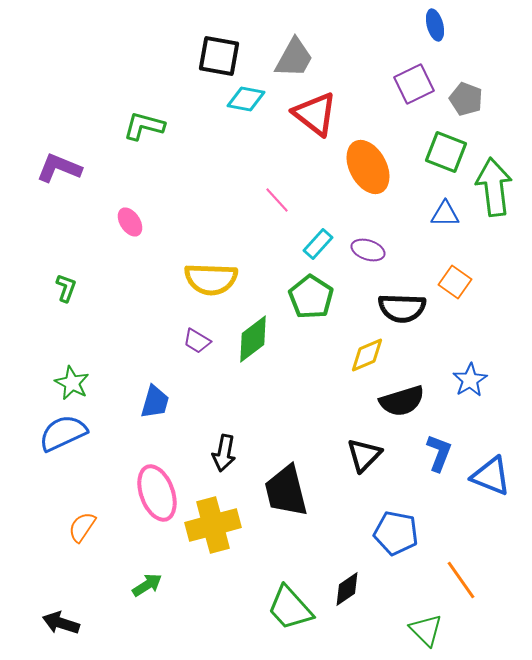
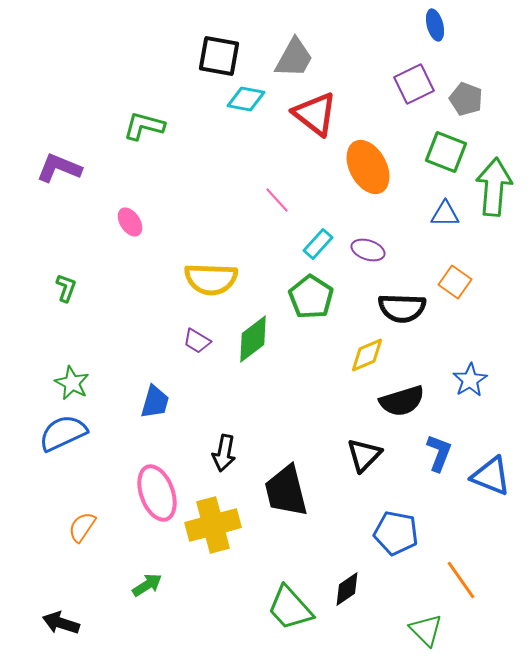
green arrow at (494, 187): rotated 12 degrees clockwise
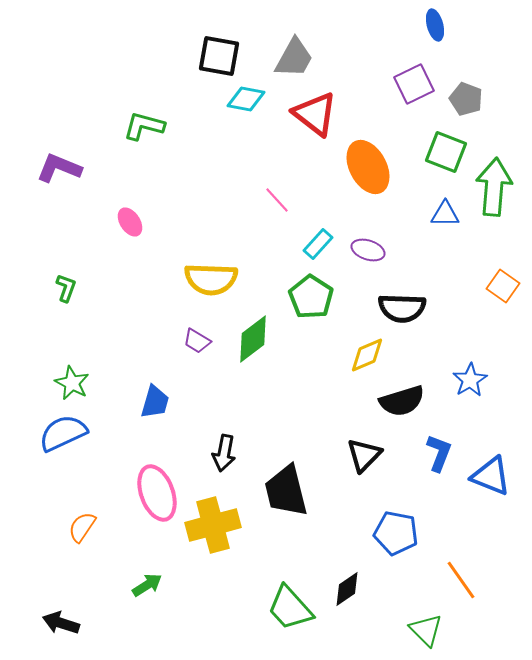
orange square at (455, 282): moved 48 px right, 4 px down
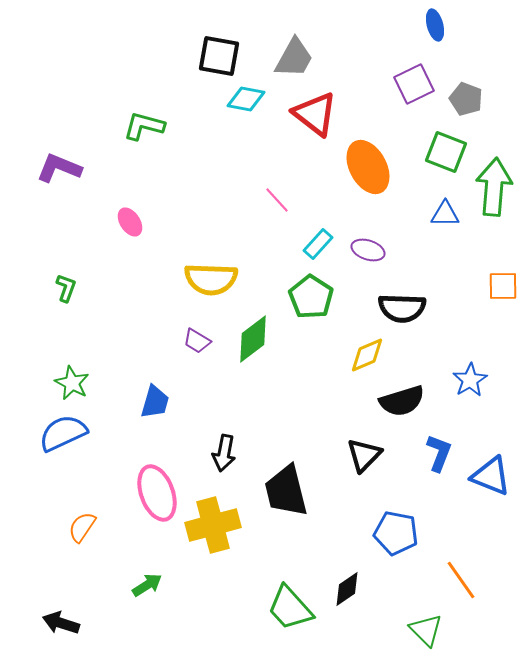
orange square at (503, 286): rotated 36 degrees counterclockwise
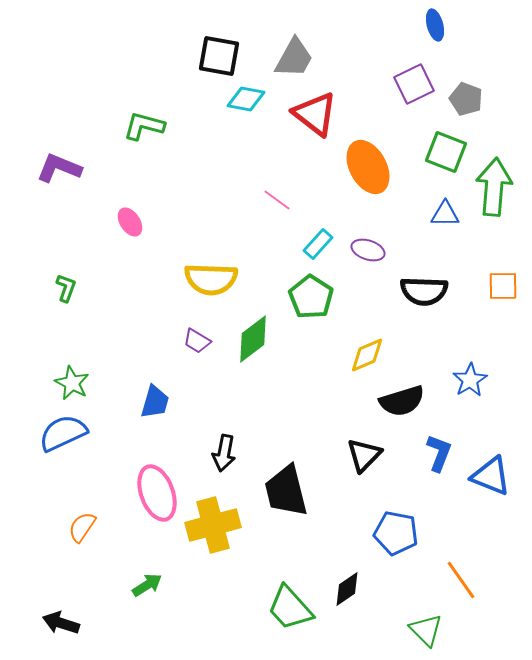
pink line at (277, 200): rotated 12 degrees counterclockwise
black semicircle at (402, 308): moved 22 px right, 17 px up
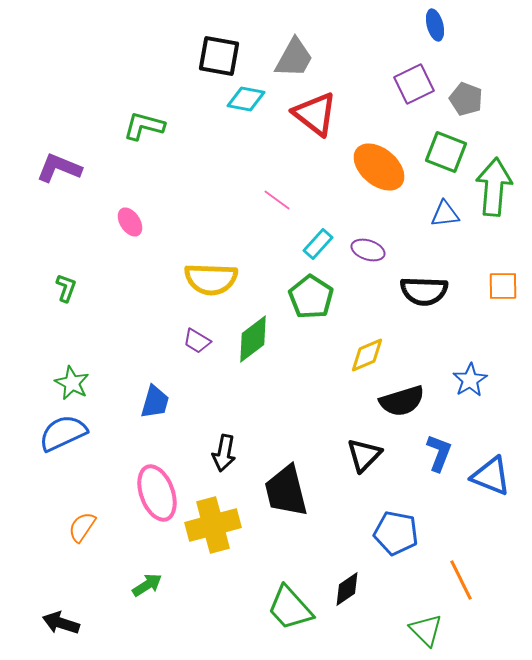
orange ellipse at (368, 167): moved 11 px right; rotated 22 degrees counterclockwise
blue triangle at (445, 214): rotated 8 degrees counterclockwise
orange line at (461, 580): rotated 9 degrees clockwise
